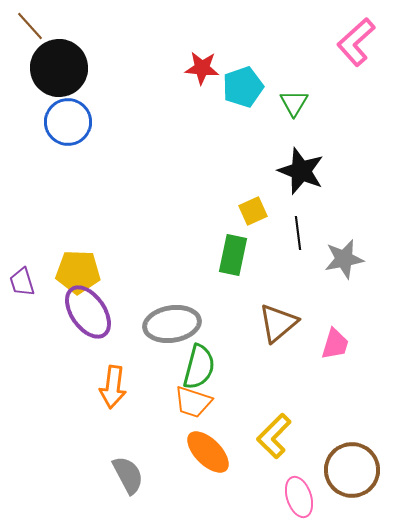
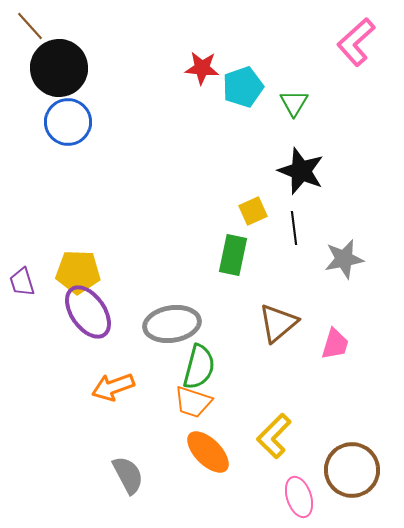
black line: moved 4 px left, 5 px up
orange arrow: rotated 63 degrees clockwise
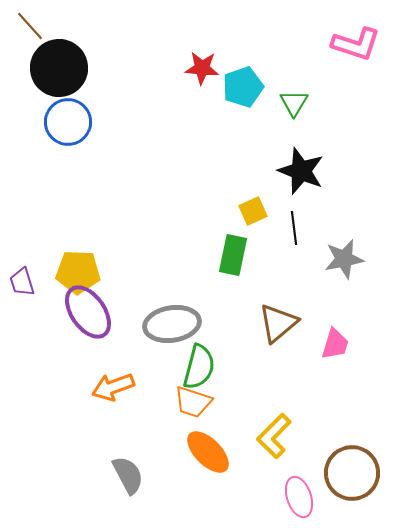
pink L-shape: moved 2 px down; rotated 120 degrees counterclockwise
brown circle: moved 3 px down
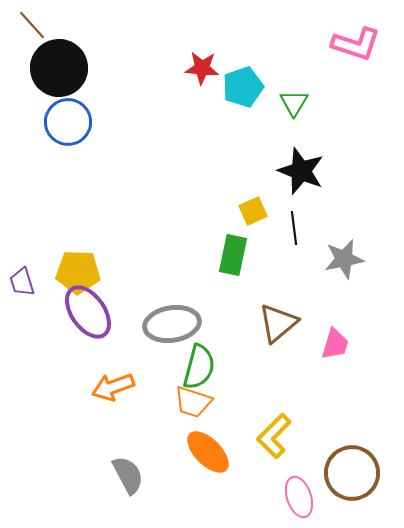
brown line: moved 2 px right, 1 px up
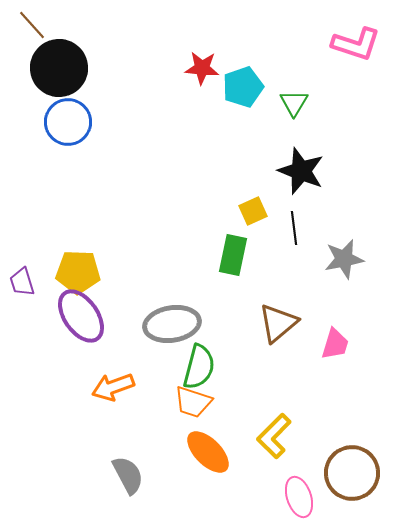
purple ellipse: moved 7 px left, 4 px down
